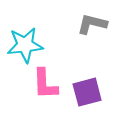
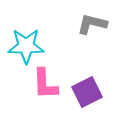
cyan star: moved 1 px right, 1 px down; rotated 6 degrees clockwise
purple square: rotated 12 degrees counterclockwise
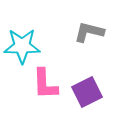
gray L-shape: moved 3 px left, 8 px down
cyan star: moved 4 px left
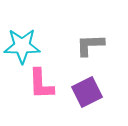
gray L-shape: moved 1 px right, 13 px down; rotated 16 degrees counterclockwise
pink L-shape: moved 4 px left
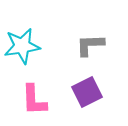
cyan star: rotated 9 degrees counterclockwise
pink L-shape: moved 7 px left, 16 px down
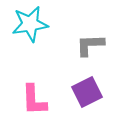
cyan star: moved 8 px right, 22 px up
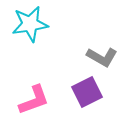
gray L-shape: moved 12 px right, 12 px down; rotated 148 degrees counterclockwise
pink L-shape: rotated 108 degrees counterclockwise
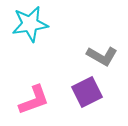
gray L-shape: moved 1 px up
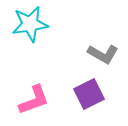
gray L-shape: moved 1 px right, 2 px up
purple square: moved 2 px right, 2 px down
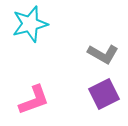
cyan star: rotated 6 degrees counterclockwise
purple square: moved 15 px right
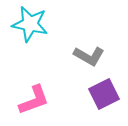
cyan star: rotated 27 degrees clockwise
gray L-shape: moved 14 px left, 2 px down
